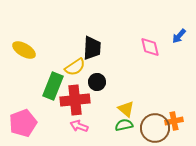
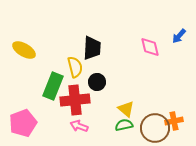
yellow semicircle: rotated 70 degrees counterclockwise
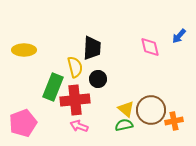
yellow ellipse: rotated 30 degrees counterclockwise
black circle: moved 1 px right, 3 px up
green rectangle: moved 1 px down
brown circle: moved 4 px left, 18 px up
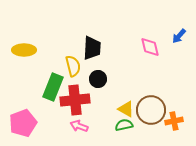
yellow semicircle: moved 2 px left, 1 px up
yellow triangle: rotated 12 degrees counterclockwise
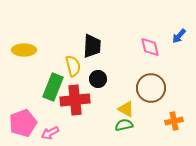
black trapezoid: moved 2 px up
brown circle: moved 22 px up
pink arrow: moved 29 px left, 7 px down; rotated 48 degrees counterclockwise
